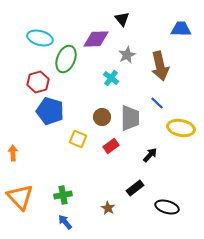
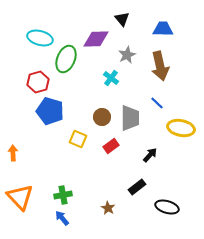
blue trapezoid: moved 18 px left
black rectangle: moved 2 px right, 1 px up
blue arrow: moved 3 px left, 4 px up
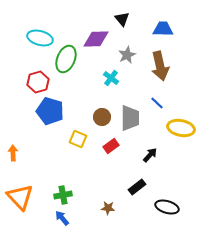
brown star: rotated 24 degrees counterclockwise
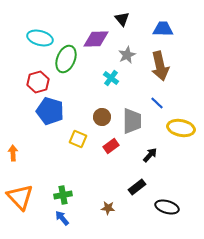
gray trapezoid: moved 2 px right, 3 px down
